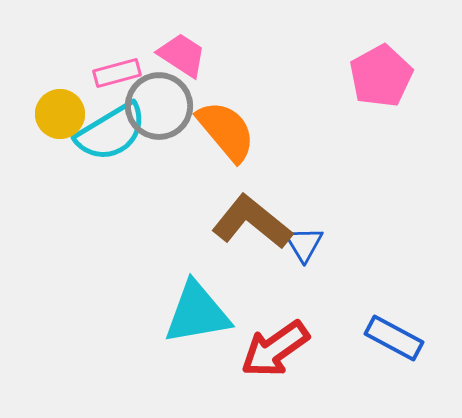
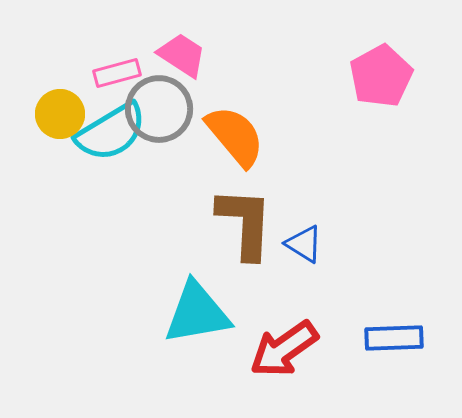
gray circle: moved 3 px down
orange semicircle: moved 9 px right, 5 px down
brown L-shape: moved 7 px left, 1 px down; rotated 54 degrees clockwise
blue triangle: rotated 27 degrees counterclockwise
blue rectangle: rotated 30 degrees counterclockwise
red arrow: moved 9 px right
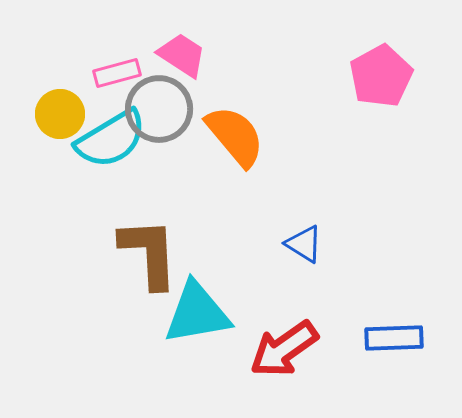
cyan semicircle: moved 7 px down
brown L-shape: moved 96 px left, 30 px down; rotated 6 degrees counterclockwise
